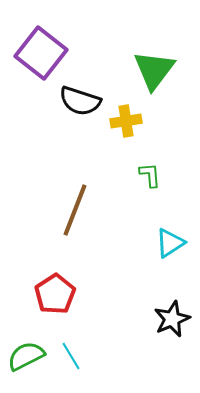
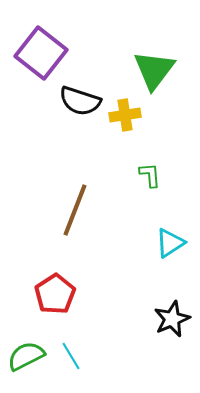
yellow cross: moved 1 px left, 6 px up
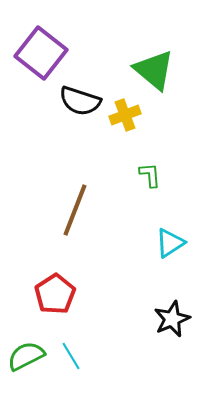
green triangle: rotated 27 degrees counterclockwise
yellow cross: rotated 12 degrees counterclockwise
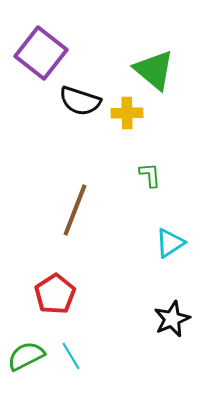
yellow cross: moved 2 px right, 2 px up; rotated 20 degrees clockwise
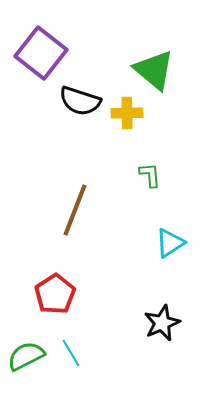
black star: moved 10 px left, 4 px down
cyan line: moved 3 px up
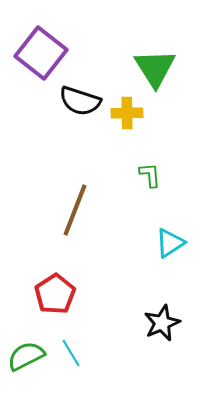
green triangle: moved 1 px right, 2 px up; rotated 18 degrees clockwise
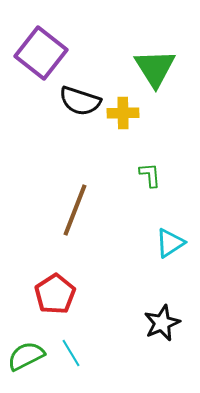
yellow cross: moved 4 px left
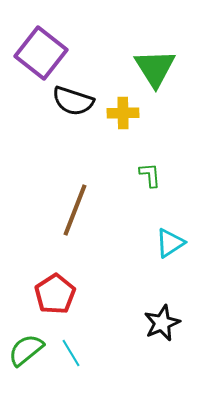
black semicircle: moved 7 px left
green semicircle: moved 6 px up; rotated 12 degrees counterclockwise
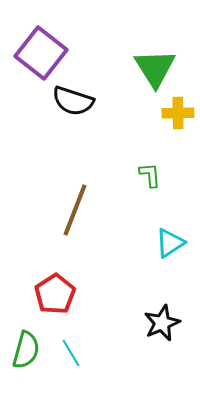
yellow cross: moved 55 px right
green semicircle: rotated 144 degrees clockwise
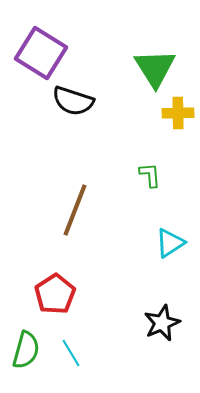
purple square: rotated 6 degrees counterclockwise
